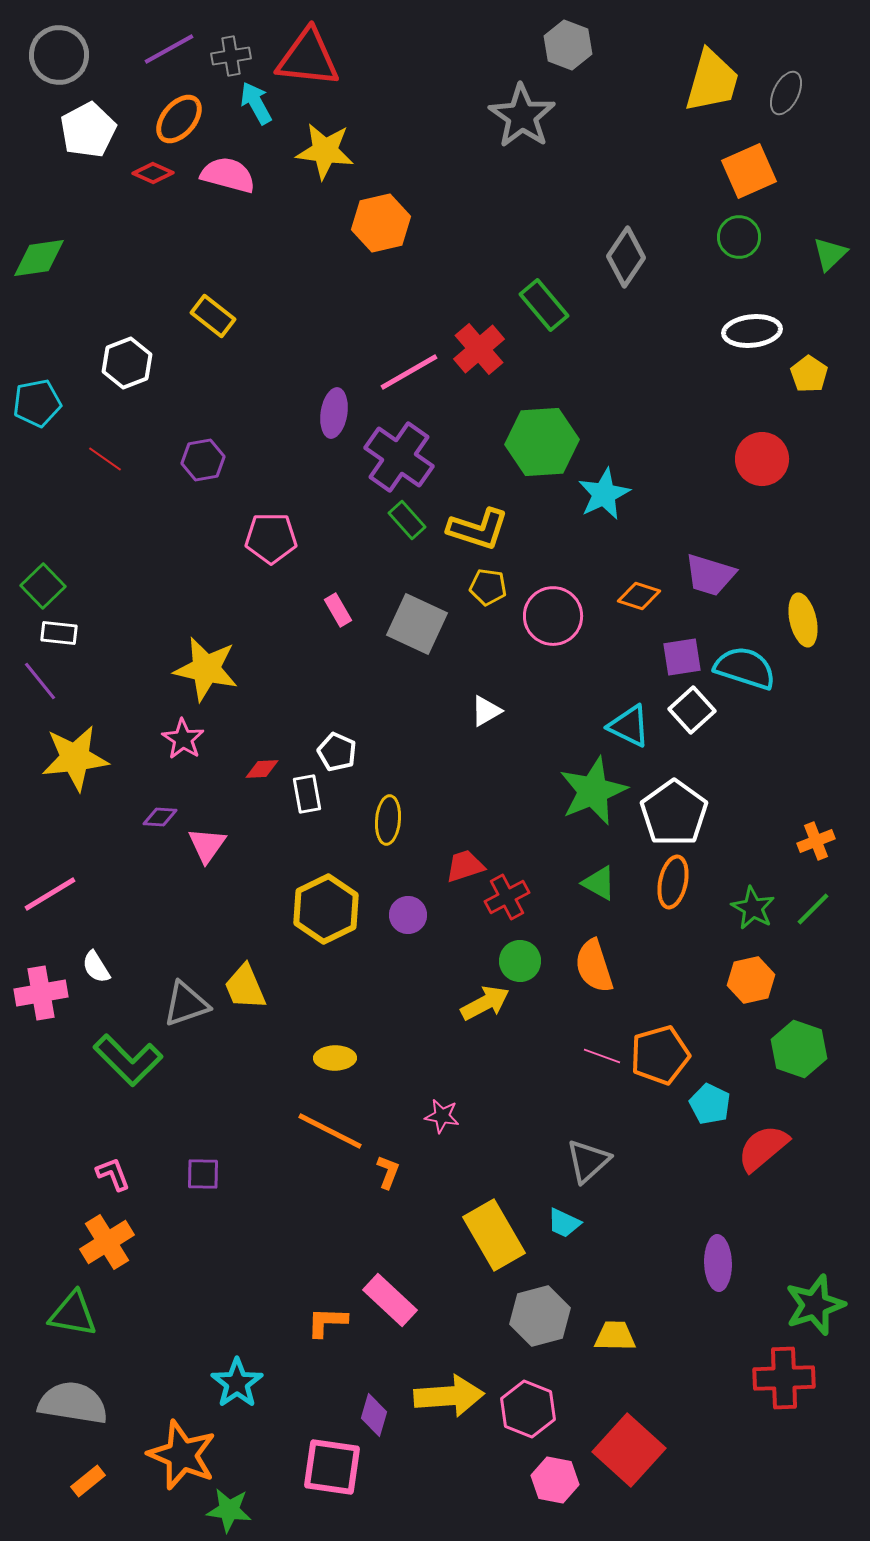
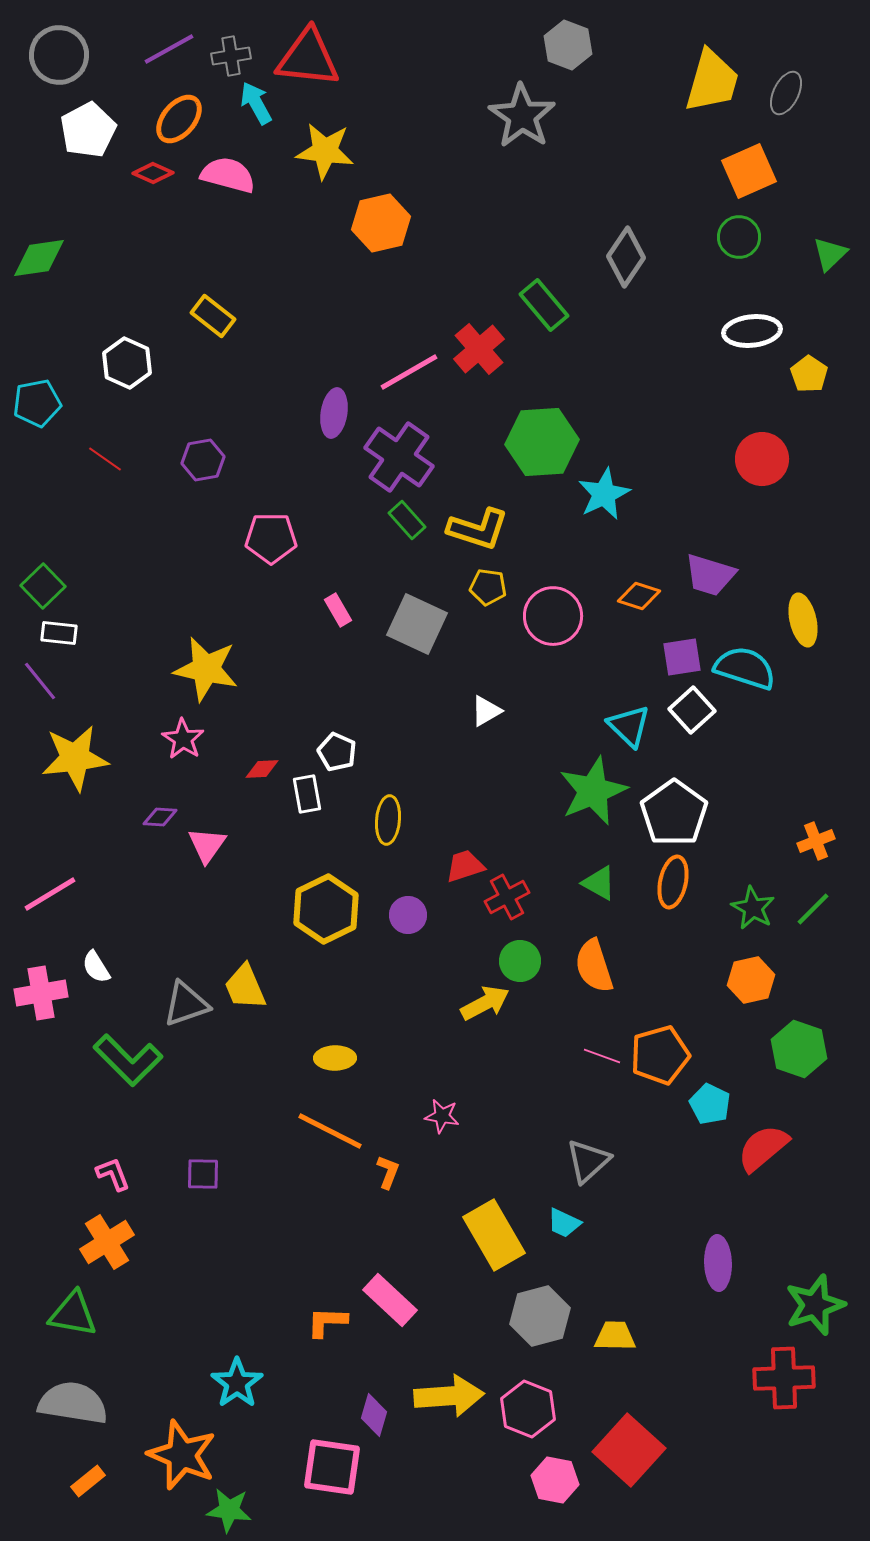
white hexagon at (127, 363): rotated 15 degrees counterclockwise
cyan triangle at (629, 726): rotated 18 degrees clockwise
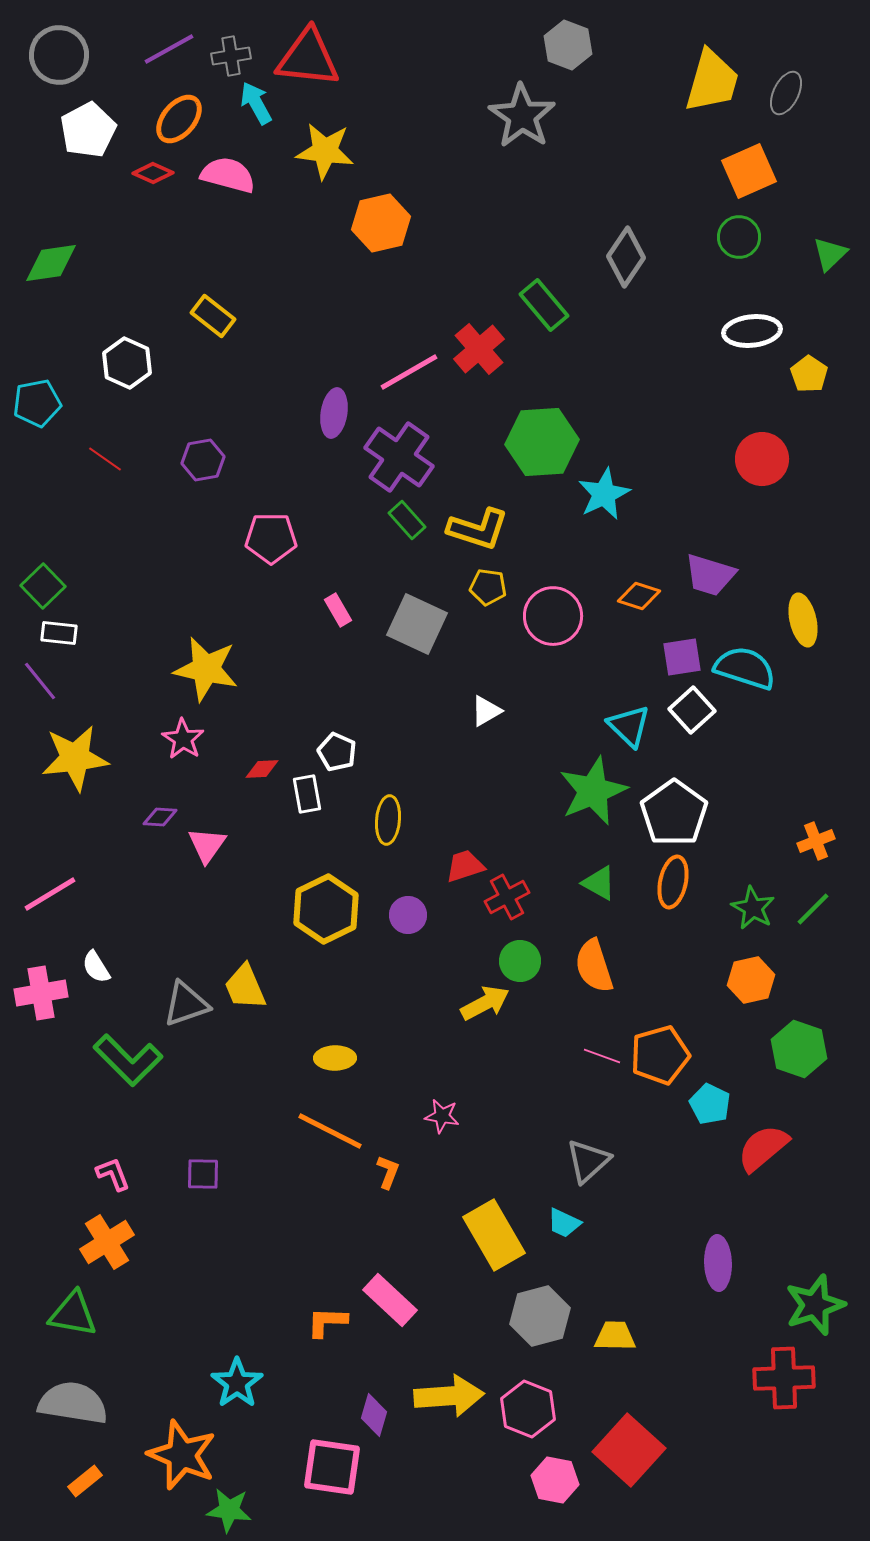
green diamond at (39, 258): moved 12 px right, 5 px down
orange rectangle at (88, 1481): moved 3 px left
